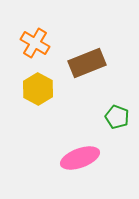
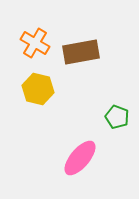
brown rectangle: moved 6 px left, 11 px up; rotated 12 degrees clockwise
yellow hexagon: rotated 16 degrees counterclockwise
pink ellipse: rotated 30 degrees counterclockwise
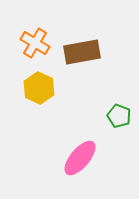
brown rectangle: moved 1 px right
yellow hexagon: moved 1 px right, 1 px up; rotated 12 degrees clockwise
green pentagon: moved 2 px right, 1 px up
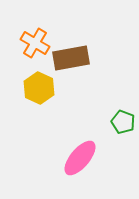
brown rectangle: moved 11 px left, 6 px down
green pentagon: moved 4 px right, 6 px down
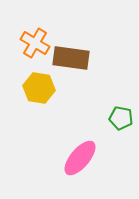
brown rectangle: rotated 18 degrees clockwise
yellow hexagon: rotated 16 degrees counterclockwise
green pentagon: moved 2 px left, 4 px up; rotated 10 degrees counterclockwise
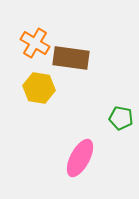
pink ellipse: rotated 12 degrees counterclockwise
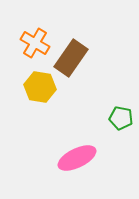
brown rectangle: rotated 63 degrees counterclockwise
yellow hexagon: moved 1 px right, 1 px up
pink ellipse: moved 3 px left; rotated 36 degrees clockwise
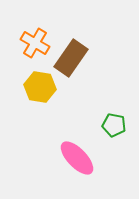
green pentagon: moved 7 px left, 7 px down
pink ellipse: rotated 72 degrees clockwise
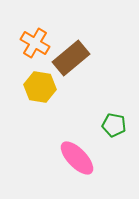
brown rectangle: rotated 15 degrees clockwise
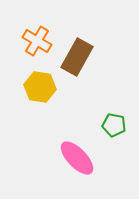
orange cross: moved 2 px right, 2 px up
brown rectangle: moved 6 px right, 1 px up; rotated 21 degrees counterclockwise
